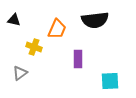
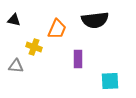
gray triangle: moved 4 px left, 7 px up; rotated 42 degrees clockwise
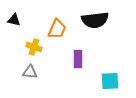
gray triangle: moved 14 px right, 6 px down
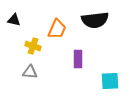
yellow cross: moved 1 px left, 1 px up
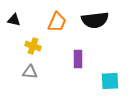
orange trapezoid: moved 7 px up
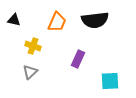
purple rectangle: rotated 24 degrees clockwise
gray triangle: rotated 49 degrees counterclockwise
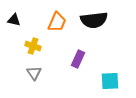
black semicircle: moved 1 px left
gray triangle: moved 4 px right, 1 px down; rotated 21 degrees counterclockwise
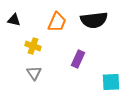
cyan square: moved 1 px right, 1 px down
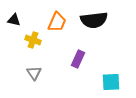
yellow cross: moved 6 px up
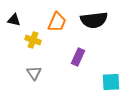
purple rectangle: moved 2 px up
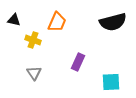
black semicircle: moved 19 px right, 2 px down; rotated 8 degrees counterclockwise
purple rectangle: moved 5 px down
